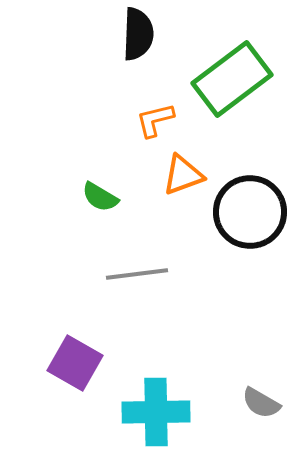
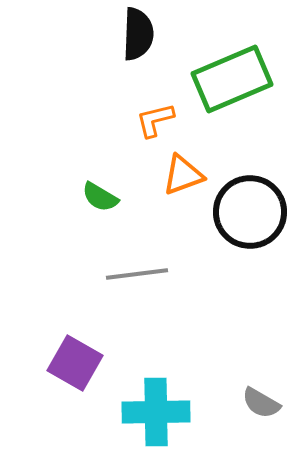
green rectangle: rotated 14 degrees clockwise
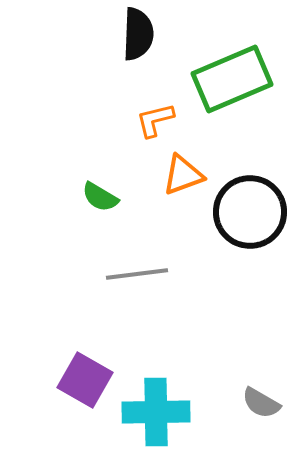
purple square: moved 10 px right, 17 px down
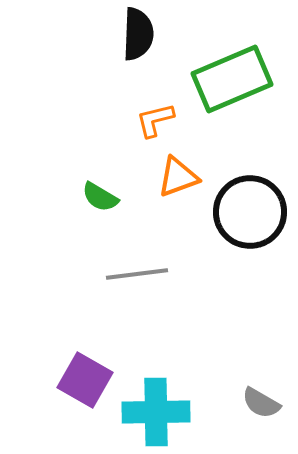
orange triangle: moved 5 px left, 2 px down
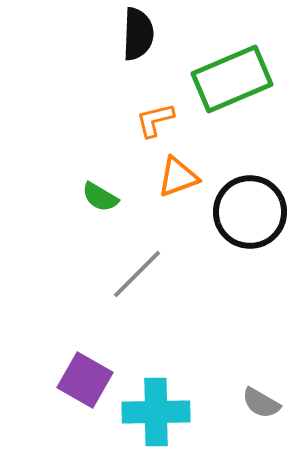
gray line: rotated 38 degrees counterclockwise
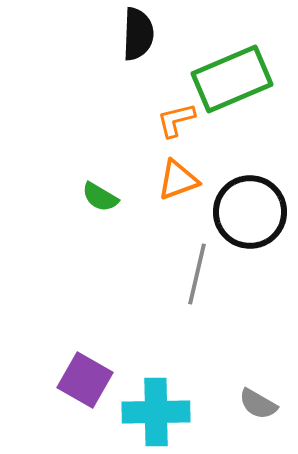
orange L-shape: moved 21 px right
orange triangle: moved 3 px down
gray line: moved 60 px right; rotated 32 degrees counterclockwise
gray semicircle: moved 3 px left, 1 px down
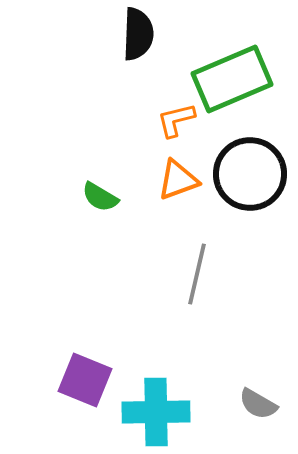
black circle: moved 38 px up
purple square: rotated 8 degrees counterclockwise
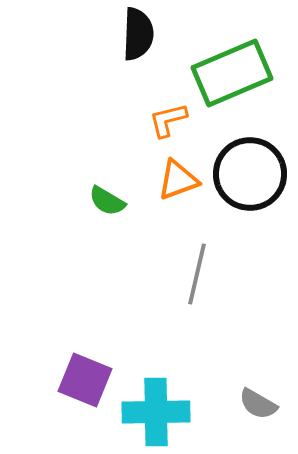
green rectangle: moved 6 px up
orange L-shape: moved 8 px left
green semicircle: moved 7 px right, 4 px down
